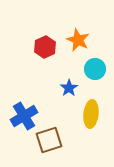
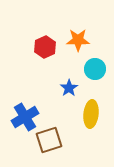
orange star: rotated 25 degrees counterclockwise
blue cross: moved 1 px right, 1 px down
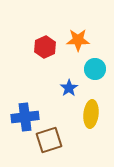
blue cross: rotated 24 degrees clockwise
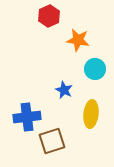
orange star: rotated 10 degrees clockwise
red hexagon: moved 4 px right, 31 px up
blue star: moved 5 px left, 2 px down; rotated 12 degrees counterclockwise
blue cross: moved 2 px right
brown square: moved 3 px right, 1 px down
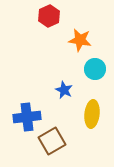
orange star: moved 2 px right
yellow ellipse: moved 1 px right
brown square: rotated 12 degrees counterclockwise
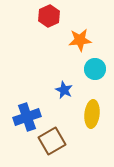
orange star: rotated 15 degrees counterclockwise
blue cross: rotated 12 degrees counterclockwise
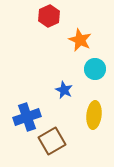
orange star: rotated 30 degrees clockwise
yellow ellipse: moved 2 px right, 1 px down
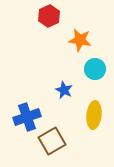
orange star: rotated 15 degrees counterclockwise
